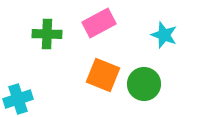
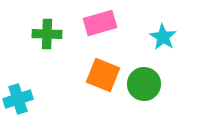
pink rectangle: moved 1 px right; rotated 12 degrees clockwise
cyan star: moved 1 px left, 2 px down; rotated 12 degrees clockwise
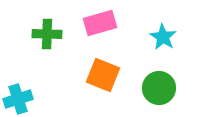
green circle: moved 15 px right, 4 px down
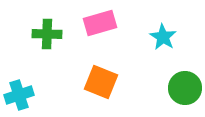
orange square: moved 2 px left, 7 px down
green circle: moved 26 px right
cyan cross: moved 1 px right, 4 px up
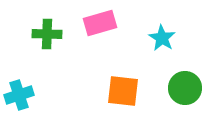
cyan star: moved 1 px left, 1 px down
orange square: moved 22 px right, 9 px down; rotated 16 degrees counterclockwise
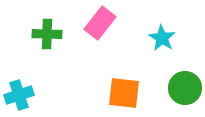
pink rectangle: rotated 36 degrees counterclockwise
orange square: moved 1 px right, 2 px down
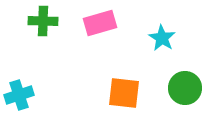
pink rectangle: rotated 36 degrees clockwise
green cross: moved 4 px left, 13 px up
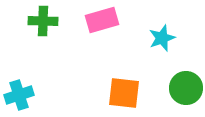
pink rectangle: moved 2 px right, 3 px up
cyan star: rotated 20 degrees clockwise
green circle: moved 1 px right
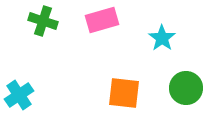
green cross: rotated 16 degrees clockwise
cyan star: rotated 16 degrees counterclockwise
cyan cross: rotated 16 degrees counterclockwise
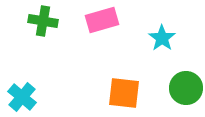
green cross: rotated 8 degrees counterclockwise
cyan cross: moved 3 px right, 2 px down; rotated 16 degrees counterclockwise
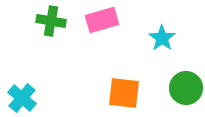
green cross: moved 8 px right
cyan cross: moved 1 px down
